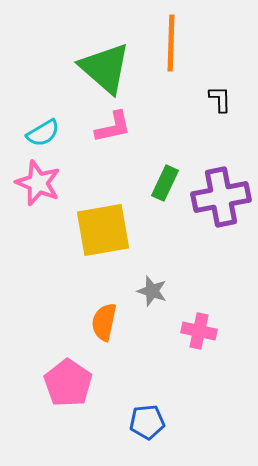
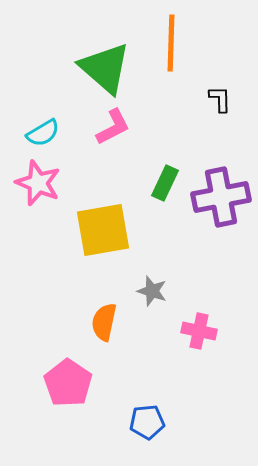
pink L-shape: rotated 15 degrees counterclockwise
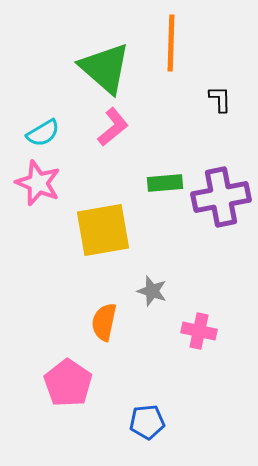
pink L-shape: rotated 12 degrees counterclockwise
green rectangle: rotated 60 degrees clockwise
